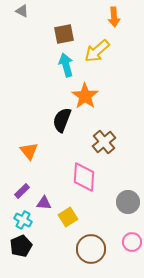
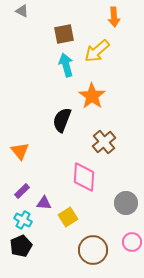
orange star: moved 7 px right
orange triangle: moved 9 px left
gray circle: moved 2 px left, 1 px down
brown circle: moved 2 px right, 1 px down
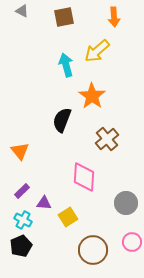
brown square: moved 17 px up
brown cross: moved 3 px right, 3 px up
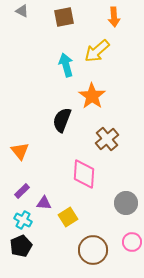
pink diamond: moved 3 px up
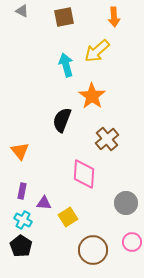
purple rectangle: rotated 35 degrees counterclockwise
black pentagon: rotated 15 degrees counterclockwise
